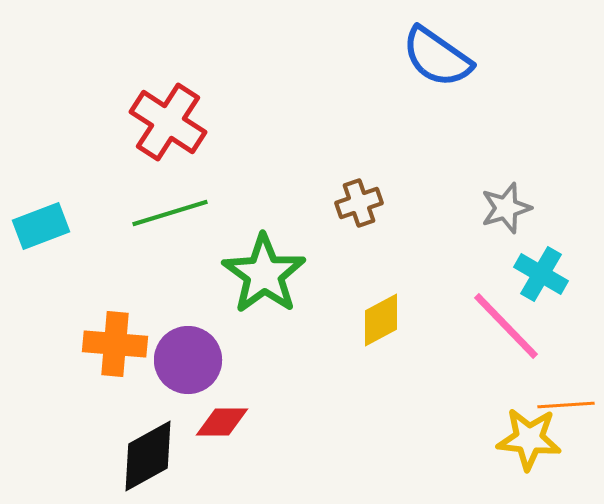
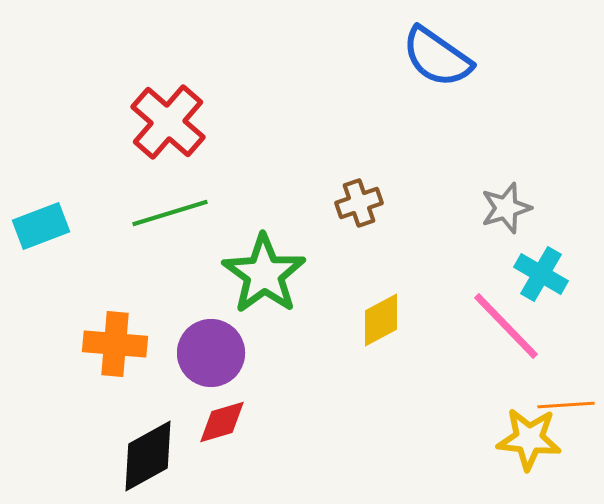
red cross: rotated 8 degrees clockwise
purple circle: moved 23 px right, 7 px up
red diamond: rotated 16 degrees counterclockwise
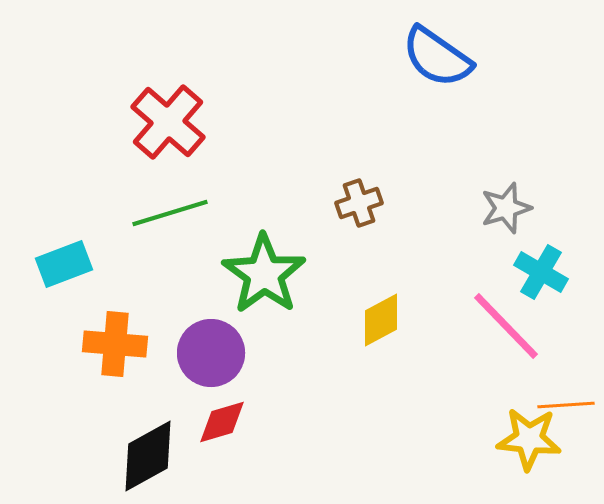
cyan rectangle: moved 23 px right, 38 px down
cyan cross: moved 2 px up
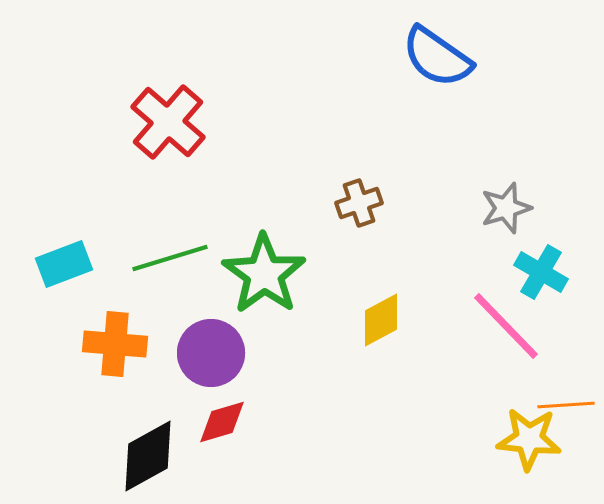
green line: moved 45 px down
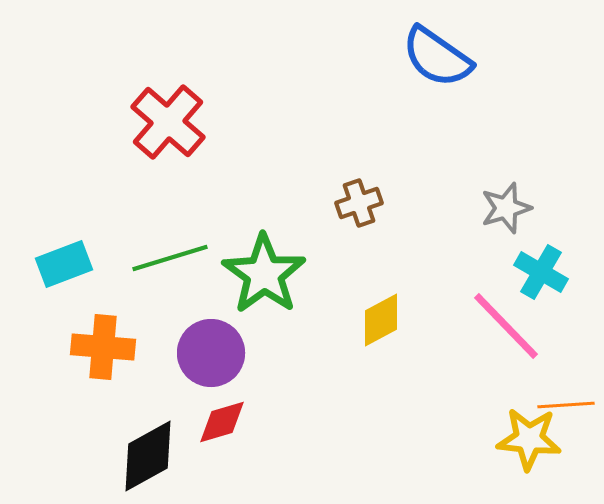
orange cross: moved 12 px left, 3 px down
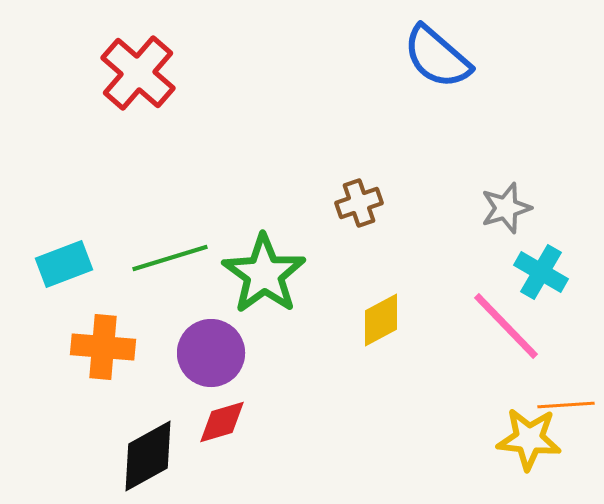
blue semicircle: rotated 6 degrees clockwise
red cross: moved 30 px left, 49 px up
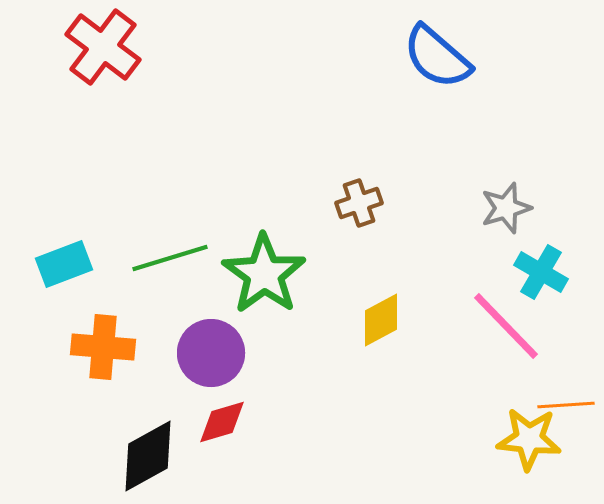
red cross: moved 35 px left, 26 px up; rotated 4 degrees counterclockwise
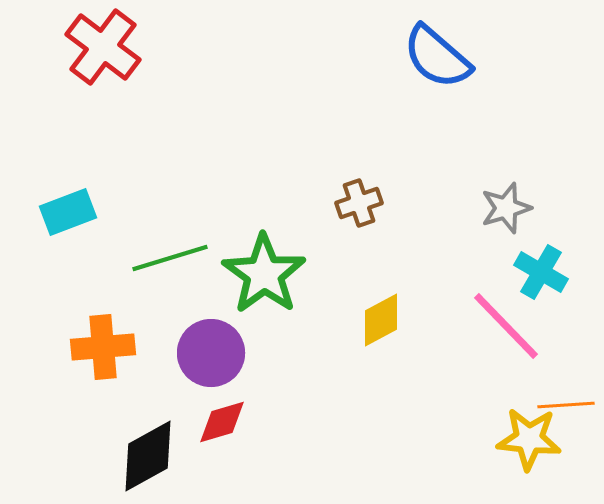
cyan rectangle: moved 4 px right, 52 px up
orange cross: rotated 10 degrees counterclockwise
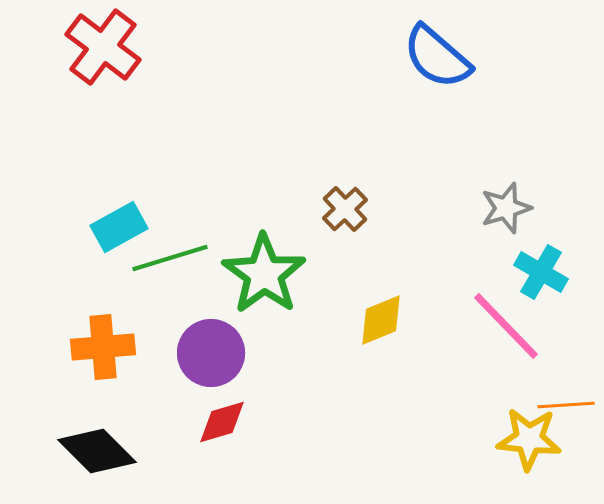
brown cross: moved 14 px left, 6 px down; rotated 24 degrees counterclockwise
cyan rectangle: moved 51 px right, 15 px down; rotated 8 degrees counterclockwise
yellow diamond: rotated 6 degrees clockwise
black diamond: moved 51 px left, 5 px up; rotated 74 degrees clockwise
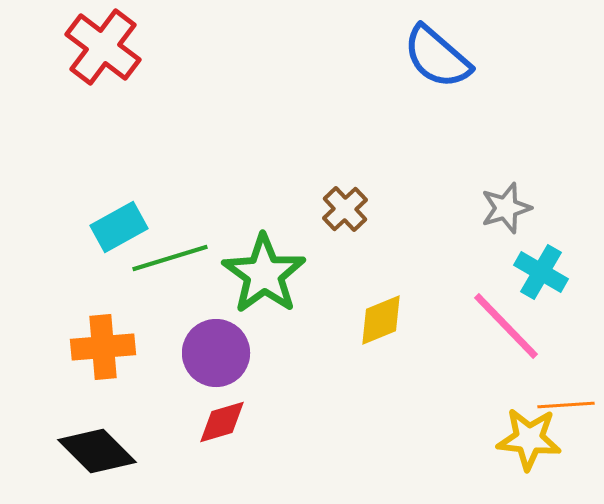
purple circle: moved 5 px right
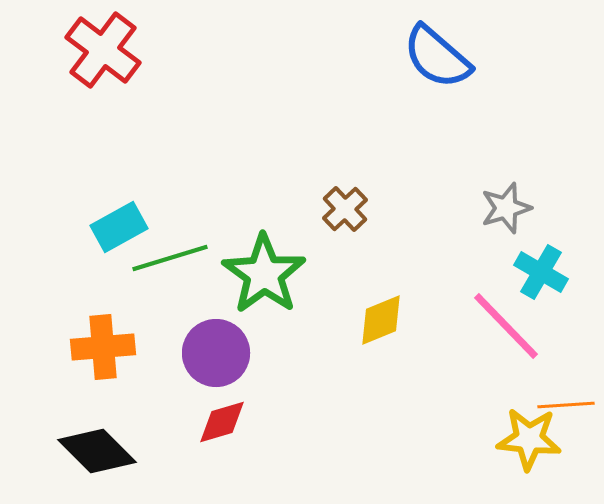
red cross: moved 3 px down
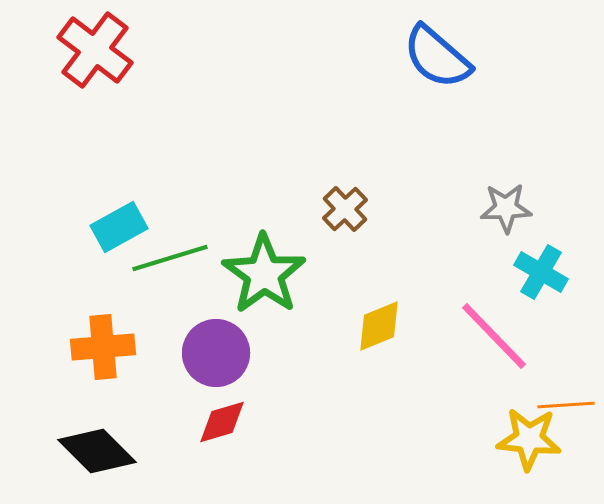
red cross: moved 8 px left
gray star: rotated 15 degrees clockwise
yellow diamond: moved 2 px left, 6 px down
pink line: moved 12 px left, 10 px down
